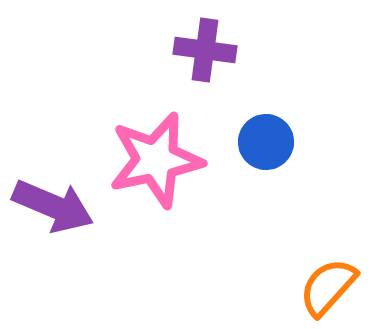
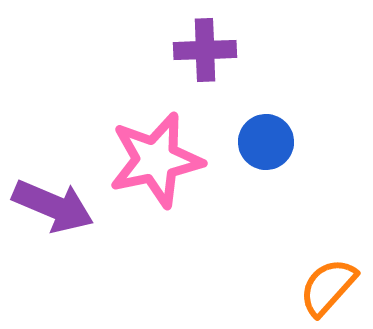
purple cross: rotated 10 degrees counterclockwise
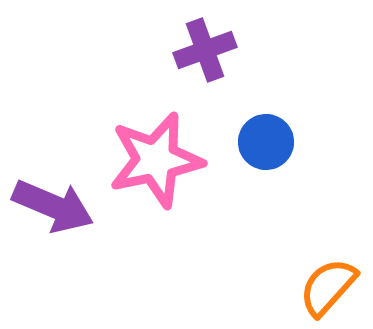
purple cross: rotated 18 degrees counterclockwise
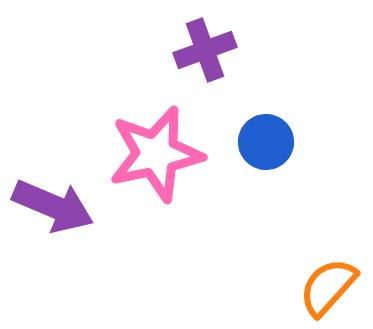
pink star: moved 6 px up
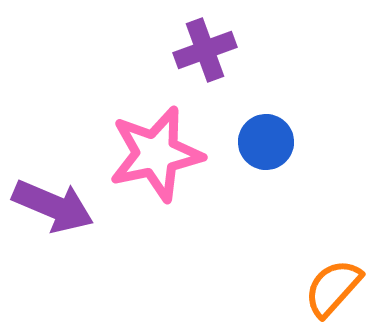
orange semicircle: moved 5 px right, 1 px down
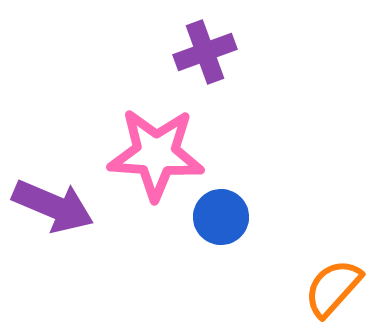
purple cross: moved 2 px down
blue circle: moved 45 px left, 75 px down
pink star: rotated 16 degrees clockwise
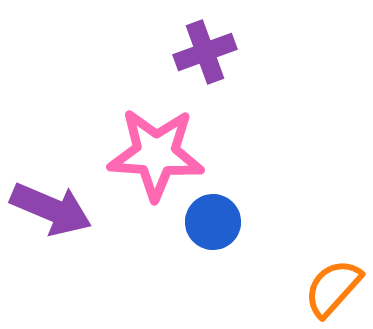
purple arrow: moved 2 px left, 3 px down
blue circle: moved 8 px left, 5 px down
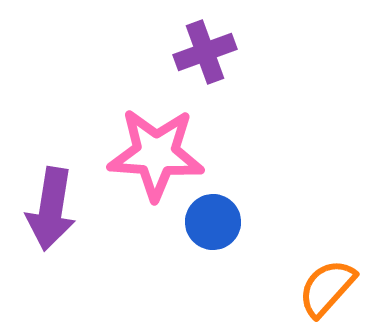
purple arrow: rotated 76 degrees clockwise
orange semicircle: moved 6 px left
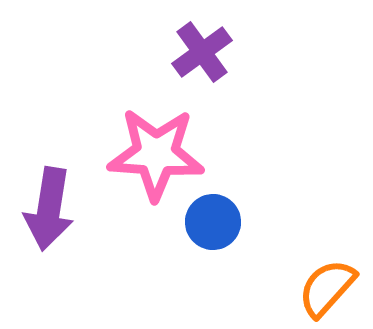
purple cross: moved 3 px left; rotated 16 degrees counterclockwise
purple arrow: moved 2 px left
